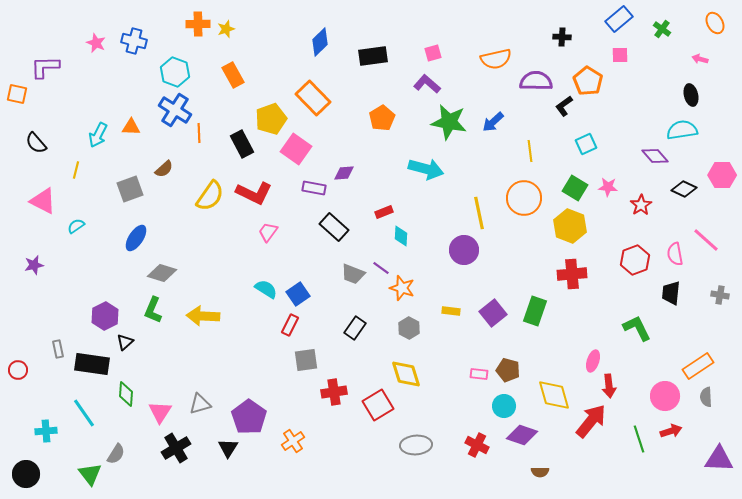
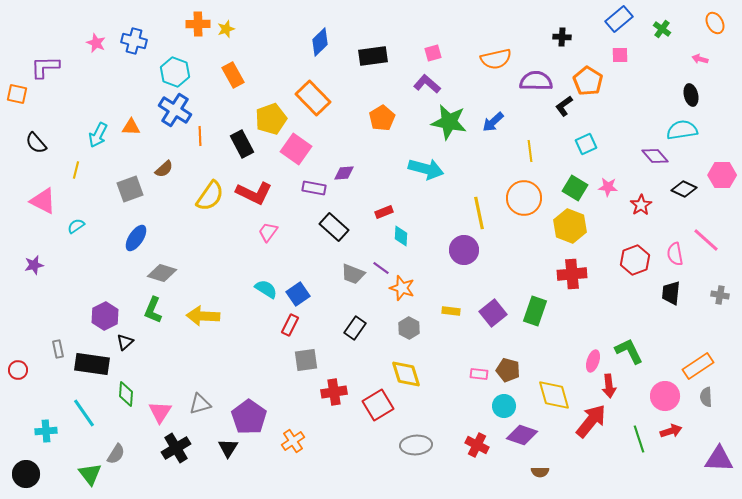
orange line at (199, 133): moved 1 px right, 3 px down
green L-shape at (637, 328): moved 8 px left, 23 px down
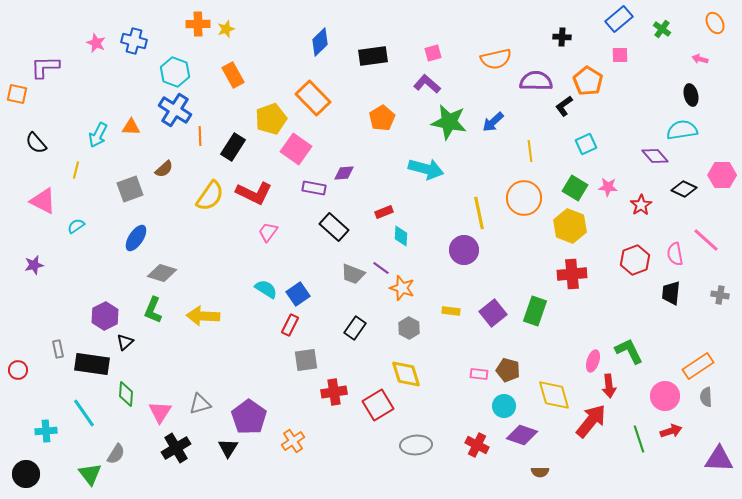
black rectangle at (242, 144): moved 9 px left, 3 px down; rotated 60 degrees clockwise
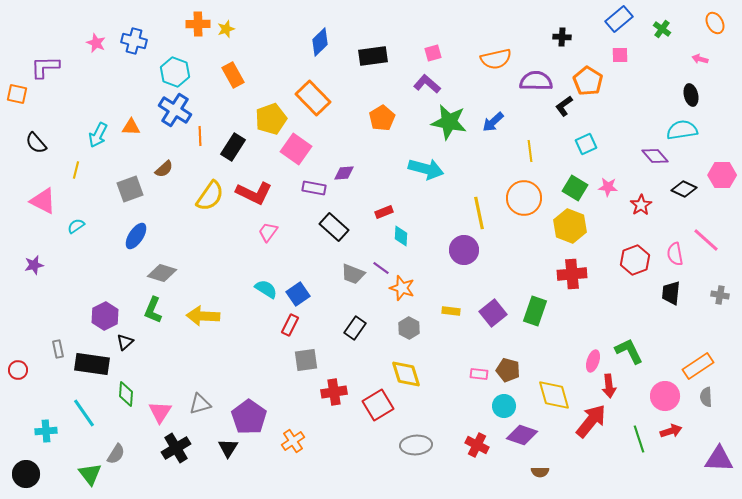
blue ellipse at (136, 238): moved 2 px up
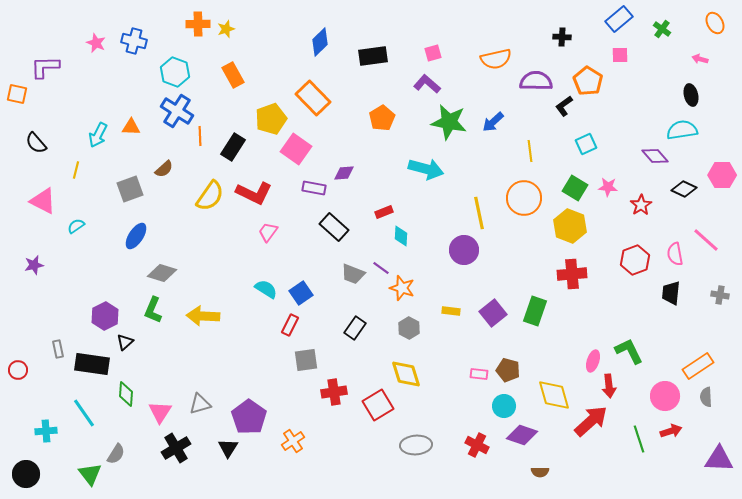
blue cross at (175, 110): moved 2 px right, 1 px down
blue square at (298, 294): moved 3 px right, 1 px up
red arrow at (591, 421): rotated 9 degrees clockwise
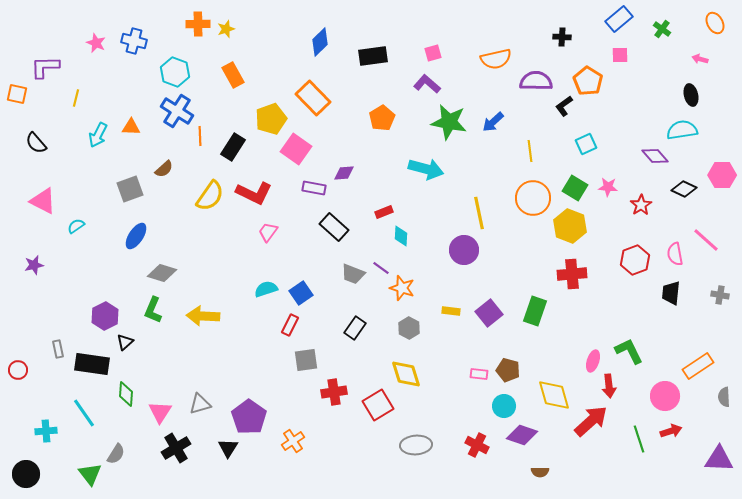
yellow line at (76, 170): moved 72 px up
orange circle at (524, 198): moved 9 px right
cyan semicircle at (266, 289): rotated 50 degrees counterclockwise
purple square at (493, 313): moved 4 px left
gray semicircle at (706, 397): moved 18 px right
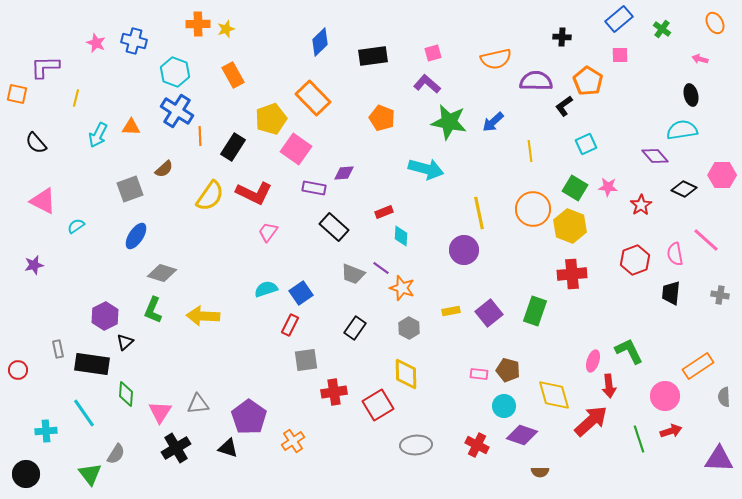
orange pentagon at (382, 118): rotated 20 degrees counterclockwise
orange circle at (533, 198): moved 11 px down
yellow rectangle at (451, 311): rotated 18 degrees counterclockwise
yellow diamond at (406, 374): rotated 16 degrees clockwise
gray triangle at (200, 404): moved 2 px left; rotated 10 degrees clockwise
black triangle at (228, 448): rotated 45 degrees counterclockwise
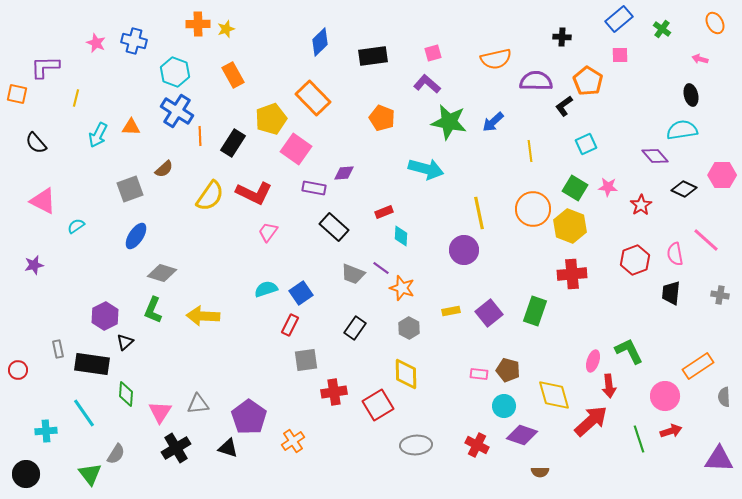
black rectangle at (233, 147): moved 4 px up
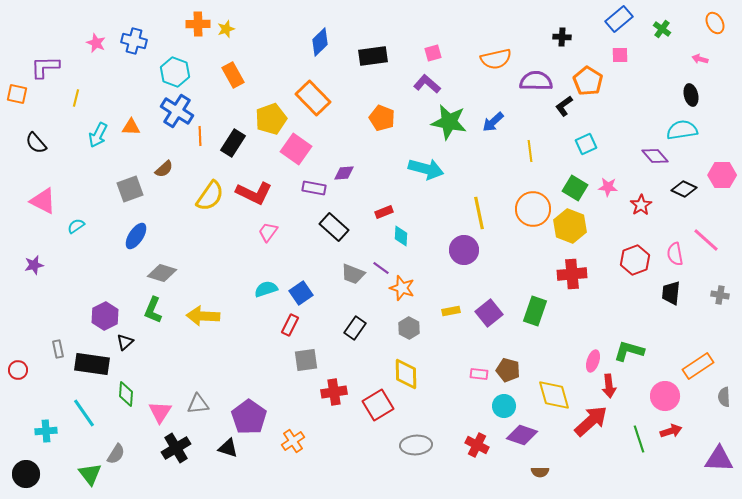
green L-shape at (629, 351): rotated 48 degrees counterclockwise
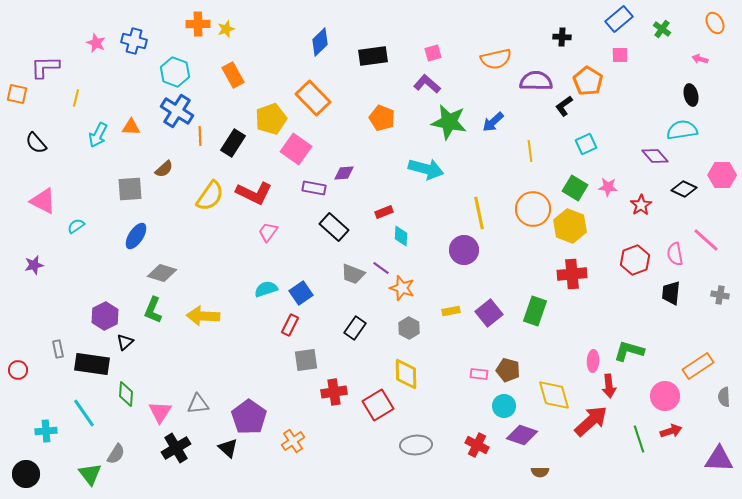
gray square at (130, 189): rotated 16 degrees clockwise
pink ellipse at (593, 361): rotated 15 degrees counterclockwise
black triangle at (228, 448): rotated 25 degrees clockwise
